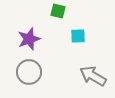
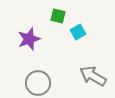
green square: moved 5 px down
cyan square: moved 4 px up; rotated 28 degrees counterclockwise
gray circle: moved 9 px right, 11 px down
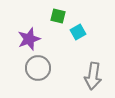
gray arrow: rotated 112 degrees counterclockwise
gray circle: moved 15 px up
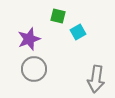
gray circle: moved 4 px left, 1 px down
gray arrow: moved 3 px right, 3 px down
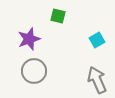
cyan square: moved 19 px right, 8 px down
gray circle: moved 2 px down
gray arrow: moved 1 px right, 1 px down; rotated 148 degrees clockwise
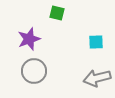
green square: moved 1 px left, 3 px up
cyan square: moved 1 px left, 2 px down; rotated 28 degrees clockwise
gray arrow: moved 2 px up; rotated 80 degrees counterclockwise
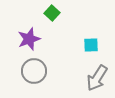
green square: moved 5 px left; rotated 28 degrees clockwise
cyan square: moved 5 px left, 3 px down
gray arrow: rotated 44 degrees counterclockwise
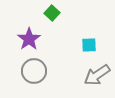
purple star: rotated 15 degrees counterclockwise
cyan square: moved 2 px left
gray arrow: moved 3 px up; rotated 24 degrees clockwise
